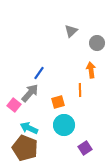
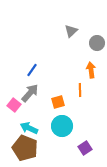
blue line: moved 7 px left, 3 px up
cyan circle: moved 2 px left, 1 px down
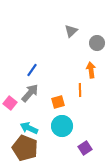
pink square: moved 4 px left, 2 px up
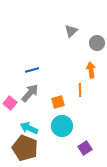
blue line: rotated 40 degrees clockwise
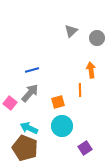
gray circle: moved 5 px up
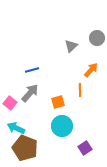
gray triangle: moved 15 px down
orange arrow: rotated 49 degrees clockwise
cyan arrow: moved 13 px left
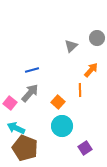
orange square: rotated 32 degrees counterclockwise
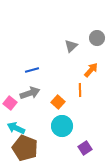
gray arrow: rotated 30 degrees clockwise
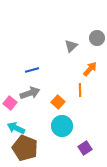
orange arrow: moved 1 px left, 1 px up
